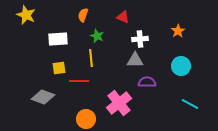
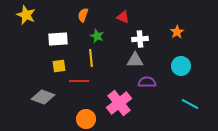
orange star: moved 1 px left, 1 px down
yellow square: moved 2 px up
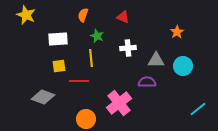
white cross: moved 12 px left, 9 px down
gray triangle: moved 21 px right
cyan circle: moved 2 px right
cyan line: moved 8 px right, 5 px down; rotated 66 degrees counterclockwise
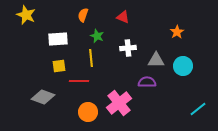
orange circle: moved 2 px right, 7 px up
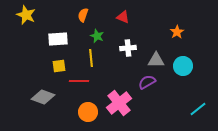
purple semicircle: rotated 30 degrees counterclockwise
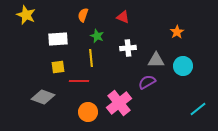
yellow square: moved 1 px left, 1 px down
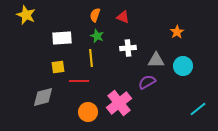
orange semicircle: moved 12 px right
white rectangle: moved 4 px right, 1 px up
gray diamond: rotated 35 degrees counterclockwise
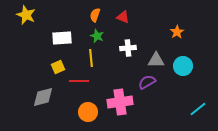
yellow square: rotated 16 degrees counterclockwise
pink cross: moved 1 px right, 1 px up; rotated 30 degrees clockwise
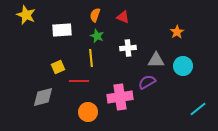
white rectangle: moved 8 px up
pink cross: moved 5 px up
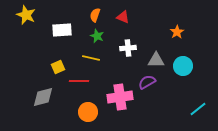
yellow line: rotated 72 degrees counterclockwise
